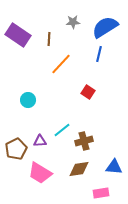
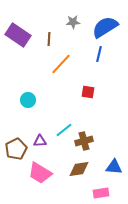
red square: rotated 24 degrees counterclockwise
cyan line: moved 2 px right
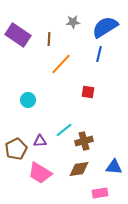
pink rectangle: moved 1 px left
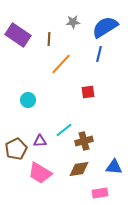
red square: rotated 16 degrees counterclockwise
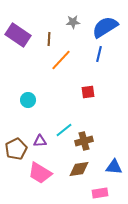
orange line: moved 4 px up
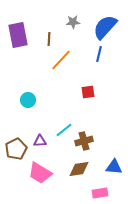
blue semicircle: rotated 16 degrees counterclockwise
purple rectangle: rotated 45 degrees clockwise
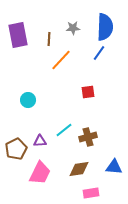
gray star: moved 6 px down
blue semicircle: rotated 140 degrees clockwise
blue line: moved 1 px up; rotated 21 degrees clockwise
brown cross: moved 4 px right, 4 px up
pink trapezoid: rotated 95 degrees counterclockwise
pink rectangle: moved 9 px left
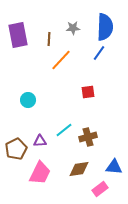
pink rectangle: moved 9 px right, 4 px up; rotated 28 degrees counterclockwise
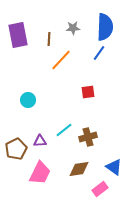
blue triangle: rotated 30 degrees clockwise
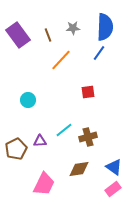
purple rectangle: rotated 25 degrees counterclockwise
brown line: moved 1 px left, 4 px up; rotated 24 degrees counterclockwise
pink trapezoid: moved 4 px right, 11 px down
pink rectangle: moved 13 px right
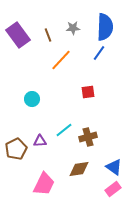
cyan circle: moved 4 px right, 1 px up
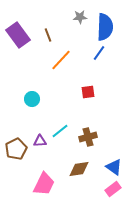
gray star: moved 7 px right, 11 px up
cyan line: moved 4 px left, 1 px down
